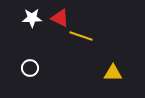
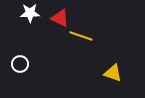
white star: moved 2 px left, 5 px up
white circle: moved 10 px left, 4 px up
yellow triangle: rotated 18 degrees clockwise
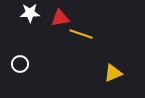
red triangle: rotated 36 degrees counterclockwise
yellow line: moved 2 px up
yellow triangle: rotated 42 degrees counterclockwise
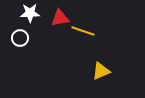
yellow line: moved 2 px right, 3 px up
white circle: moved 26 px up
yellow triangle: moved 12 px left, 2 px up
